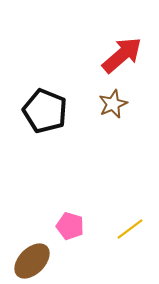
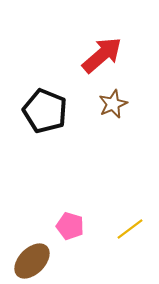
red arrow: moved 20 px left
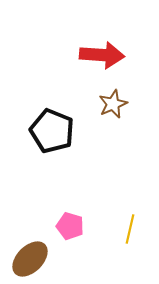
red arrow: rotated 45 degrees clockwise
black pentagon: moved 7 px right, 20 px down
yellow line: rotated 40 degrees counterclockwise
brown ellipse: moved 2 px left, 2 px up
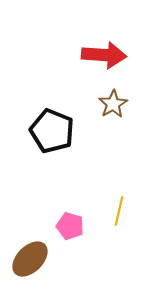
red arrow: moved 2 px right
brown star: rotated 8 degrees counterclockwise
yellow line: moved 11 px left, 18 px up
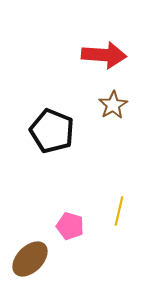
brown star: moved 1 px down
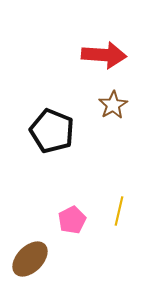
pink pentagon: moved 2 px right, 6 px up; rotated 28 degrees clockwise
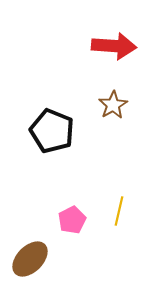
red arrow: moved 10 px right, 9 px up
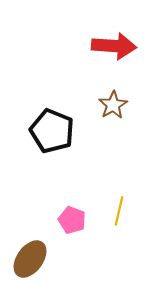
pink pentagon: rotated 24 degrees counterclockwise
brown ellipse: rotated 9 degrees counterclockwise
